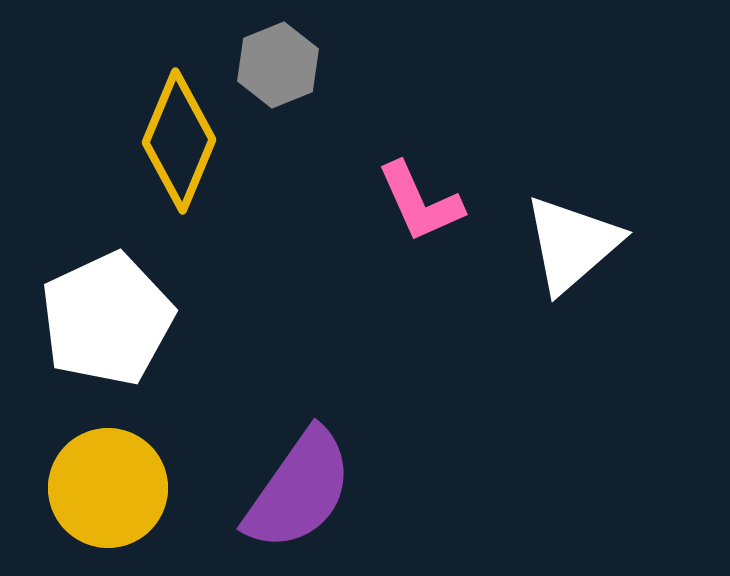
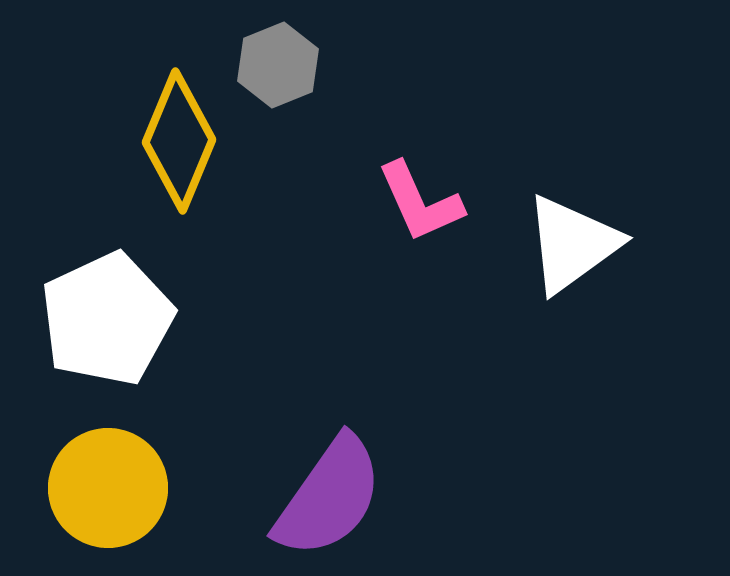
white triangle: rotated 5 degrees clockwise
purple semicircle: moved 30 px right, 7 px down
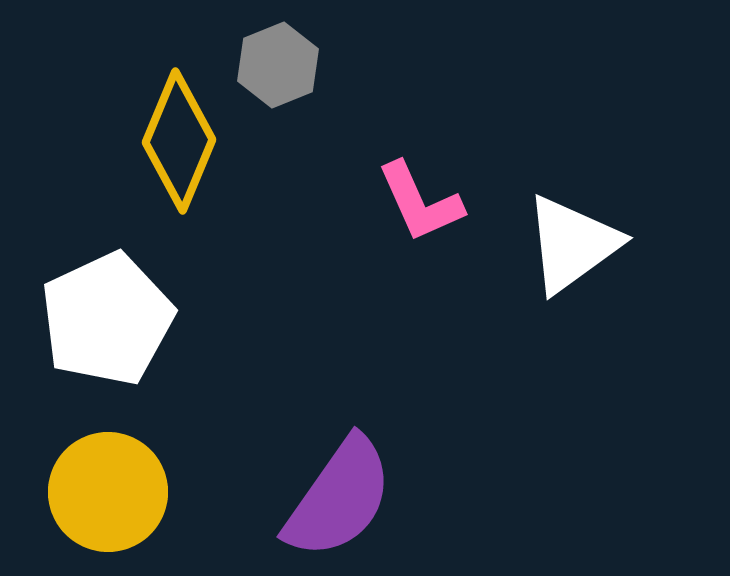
yellow circle: moved 4 px down
purple semicircle: moved 10 px right, 1 px down
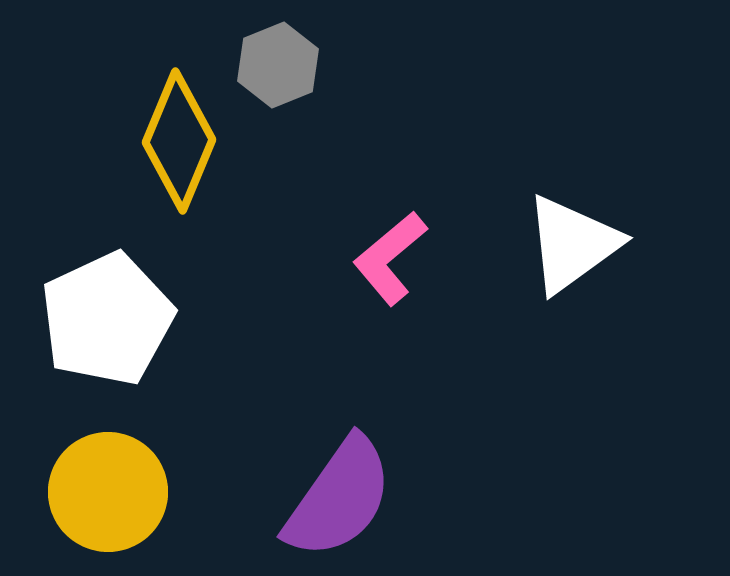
pink L-shape: moved 30 px left, 56 px down; rotated 74 degrees clockwise
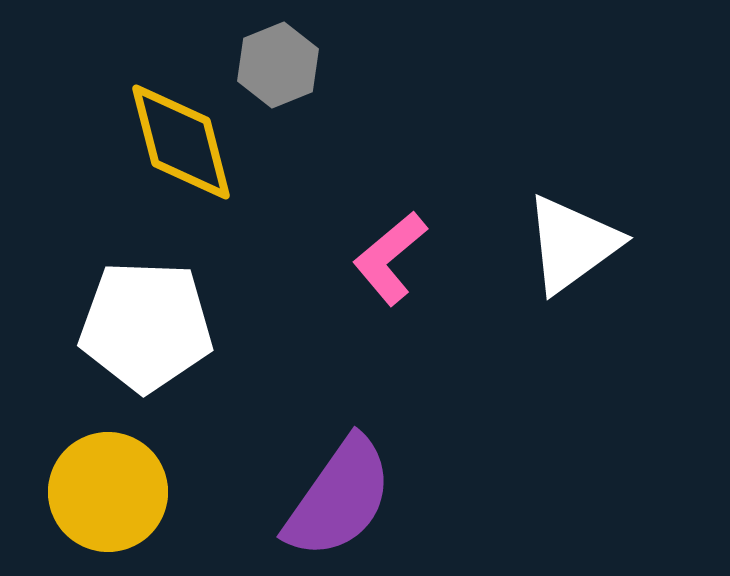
yellow diamond: moved 2 px right, 1 px down; rotated 37 degrees counterclockwise
white pentagon: moved 39 px right, 7 px down; rotated 27 degrees clockwise
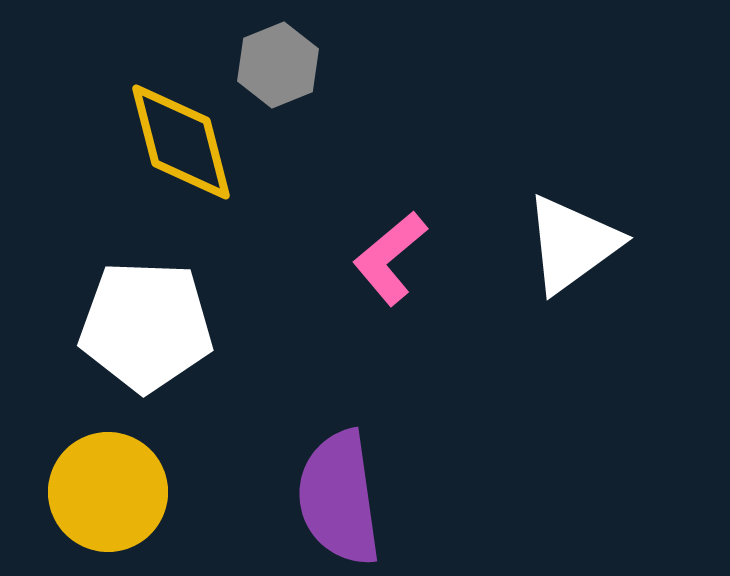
purple semicircle: rotated 137 degrees clockwise
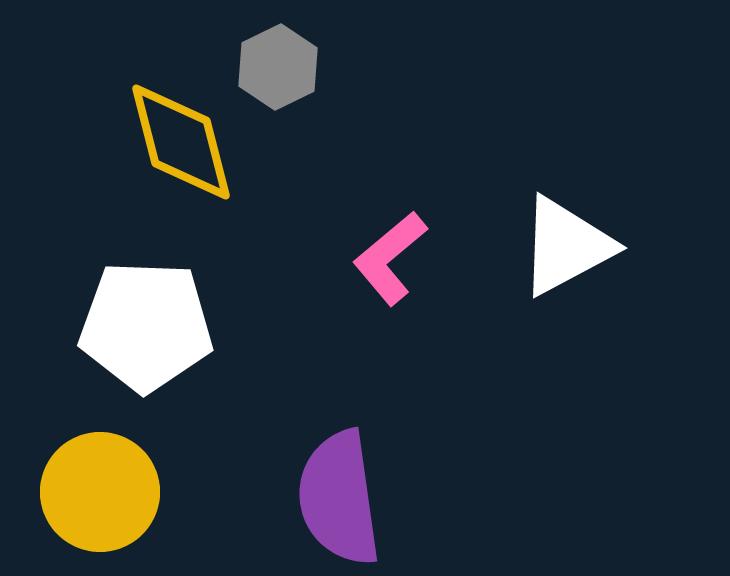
gray hexagon: moved 2 px down; rotated 4 degrees counterclockwise
white triangle: moved 6 px left, 2 px down; rotated 8 degrees clockwise
yellow circle: moved 8 px left
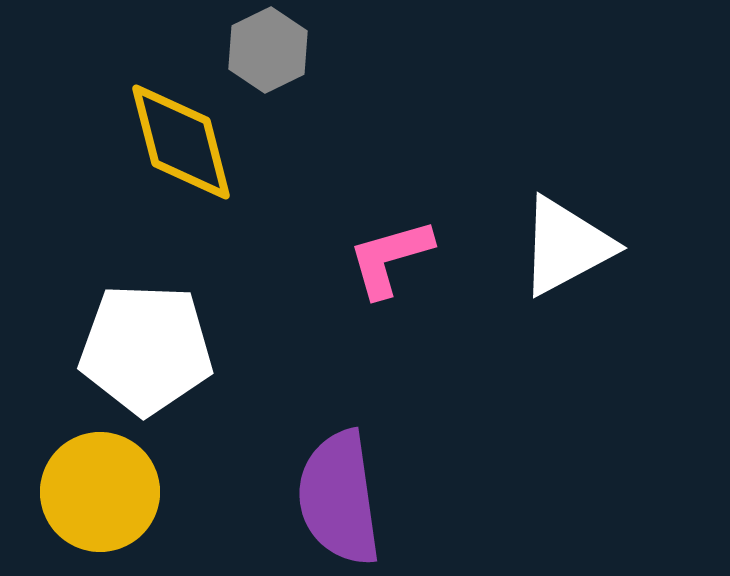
gray hexagon: moved 10 px left, 17 px up
pink L-shape: rotated 24 degrees clockwise
white pentagon: moved 23 px down
